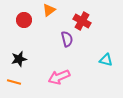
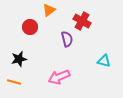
red circle: moved 6 px right, 7 px down
cyan triangle: moved 2 px left, 1 px down
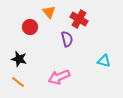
orange triangle: moved 2 px down; rotated 32 degrees counterclockwise
red cross: moved 3 px left, 2 px up
black star: rotated 28 degrees clockwise
orange line: moved 4 px right; rotated 24 degrees clockwise
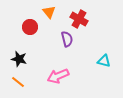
pink arrow: moved 1 px left, 1 px up
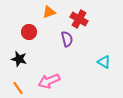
orange triangle: rotated 48 degrees clockwise
red circle: moved 1 px left, 5 px down
cyan triangle: moved 1 px down; rotated 16 degrees clockwise
pink arrow: moved 9 px left, 5 px down
orange line: moved 6 px down; rotated 16 degrees clockwise
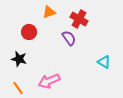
purple semicircle: moved 2 px right, 1 px up; rotated 21 degrees counterclockwise
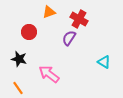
purple semicircle: rotated 112 degrees counterclockwise
pink arrow: moved 7 px up; rotated 60 degrees clockwise
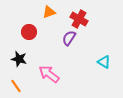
orange line: moved 2 px left, 2 px up
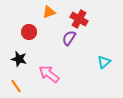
cyan triangle: rotated 48 degrees clockwise
